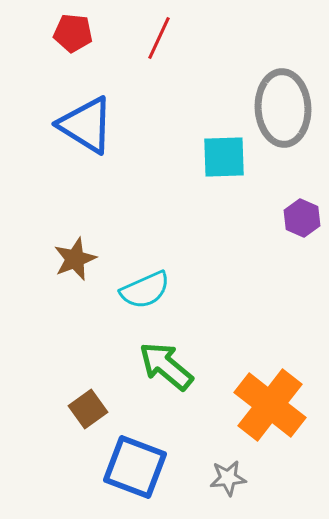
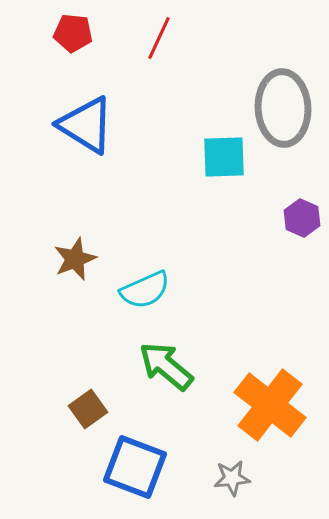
gray star: moved 4 px right
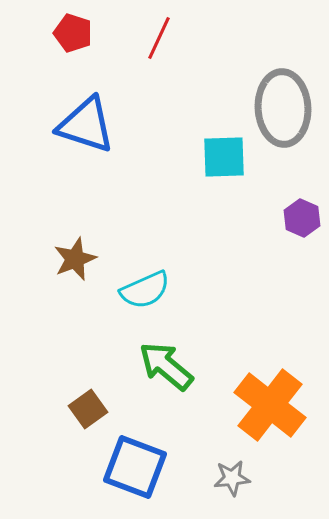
red pentagon: rotated 12 degrees clockwise
blue triangle: rotated 14 degrees counterclockwise
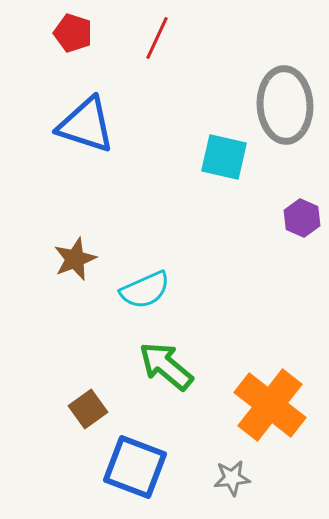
red line: moved 2 px left
gray ellipse: moved 2 px right, 3 px up
cyan square: rotated 15 degrees clockwise
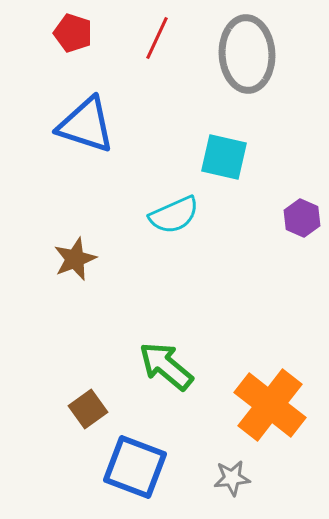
gray ellipse: moved 38 px left, 51 px up
cyan semicircle: moved 29 px right, 75 px up
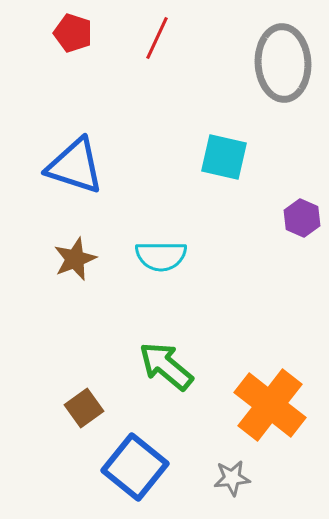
gray ellipse: moved 36 px right, 9 px down
blue triangle: moved 11 px left, 41 px down
cyan semicircle: moved 13 px left, 41 px down; rotated 24 degrees clockwise
brown square: moved 4 px left, 1 px up
blue square: rotated 18 degrees clockwise
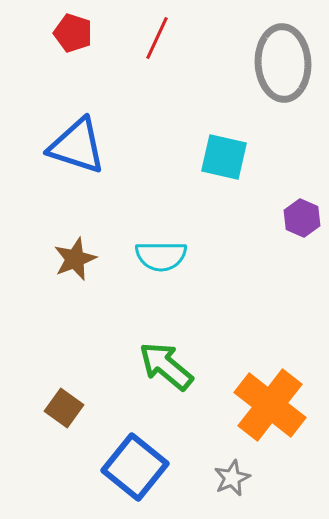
blue triangle: moved 2 px right, 20 px up
brown square: moved 20 px left; rotated 18 degrees counterclockwise
gray star: rotated 18 degrees counterclockwise
